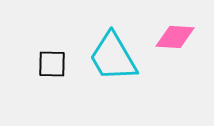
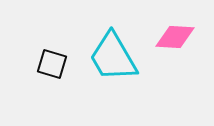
black square: rotated 16 degrees clockwise
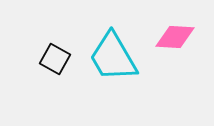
black square: moved 3 px right, 5 px up; rotated 12 degrees clockwise
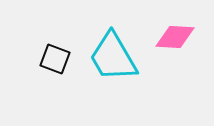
black square: rotated 8 degrees counterclockwise
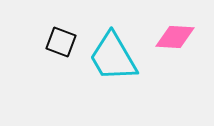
black square: moved 6 px right, 17 px up
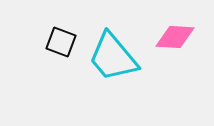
cyan trapezoid: rotated 10 degrees counterclockwise
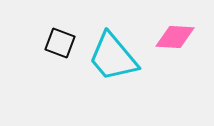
black square: moved 1 px left, 1 px down
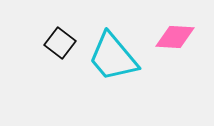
black square: rotated 16 degrees clockwise
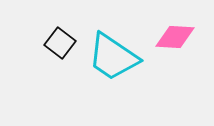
cyan trapezoid: rotated 16 degrees counterclockwise
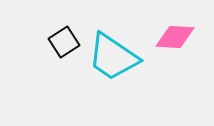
black square: moved 4 px right, 1 px up; rotated 20 degrees clockwise
